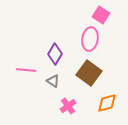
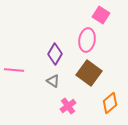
pink ellipse: moved 3 px left, 1 px down
pink line: moved 12 px left
orange diamond: moved 3 px right; rotated 25 degrees counterclockwise
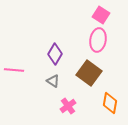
pink ellipse: moved 11 px right
orange diamond: rotated 40 degrees counterclockwise
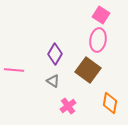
brown square: moved 1 px left, 3 px up
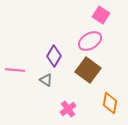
pink ellipse: moved 8 px left, 1 px down; rotated 50 degrees clockwise
purple diamond: moved 1 px left, 2 px down
pink line: moved 1 px right
gray triangle: moved 7 px left, 1 px up
pink cross: moved 3 px down
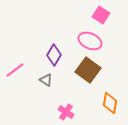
pink ellipse: rotated 55 degrees clockwise
purple diamond: moved 1 px up
pink line: rotated 42 degrees counterclockwise
pink cross: moved 2 px left, 3 px down; rotated 21 degrees counterclockwise
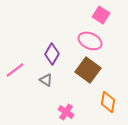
purple diamond: moved 2 px left, 1 px up
orange diamond: moved 2 px left, 1 px up
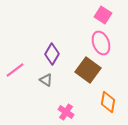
pink square: moved 2 px right
pink ellipse: moved 11 px right, 2 px down; rotated 45 degrees clockwise
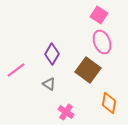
pink square: moved 4 px left
pink ellipse: moved 1 px right, 1 px up
pink line: moved 1 px right
gray triangle: moved 3 px right, 4 px down
orange diamond: moved 1 px right, 1 px down
